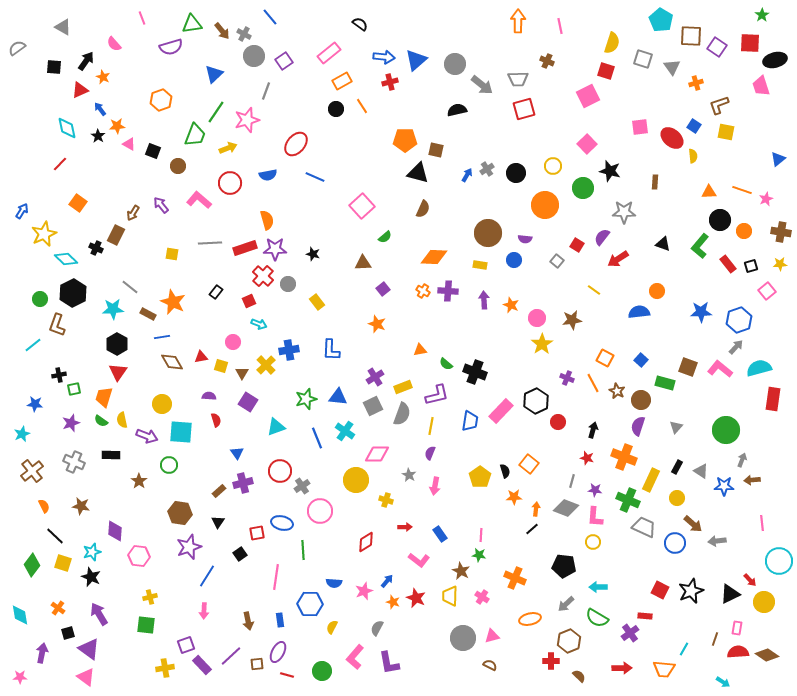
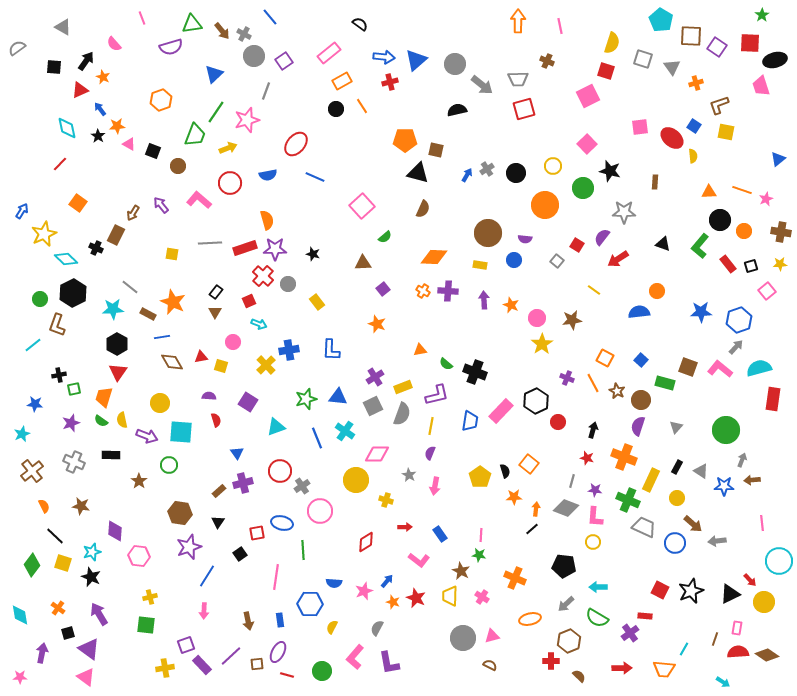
brown triangle at (242, 373): moved 27 px left, 61 px up
yellow circle at (162, 404): moved 2 px left, 1 px up
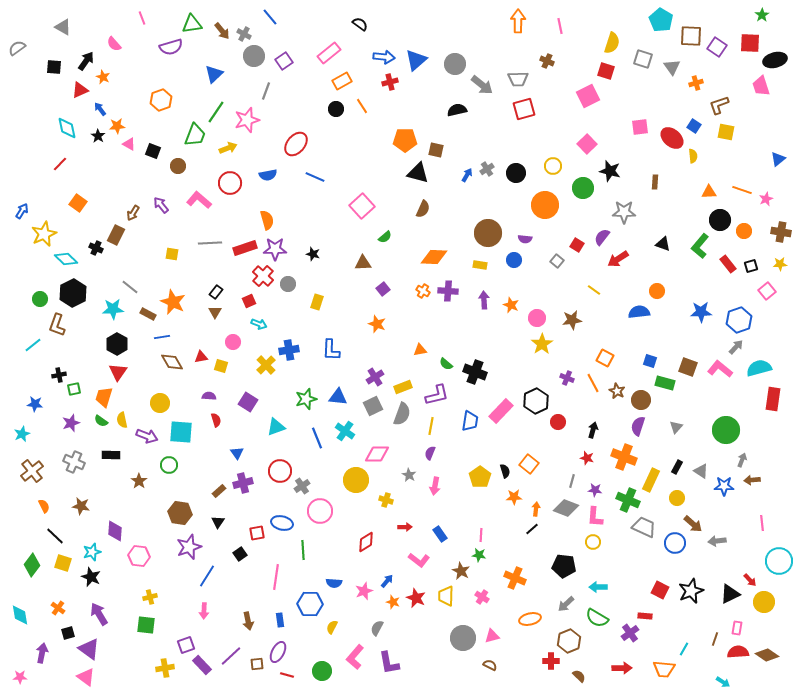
yellow rectangle at (317, 302): rotated 56 degrees clockwise
blue square at (641, 360): moved 9 px right, 1 px down; rotated 24 degrees counterclockwise
yellow trapezoid at (450, 596): moved 4 px left
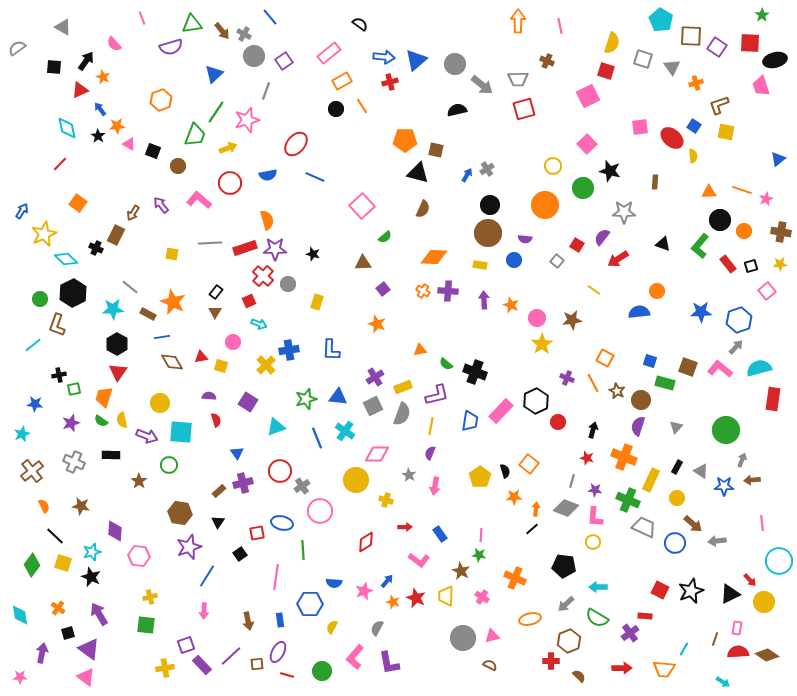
black circle at (516, 173): moved 26 px left, 32 px down
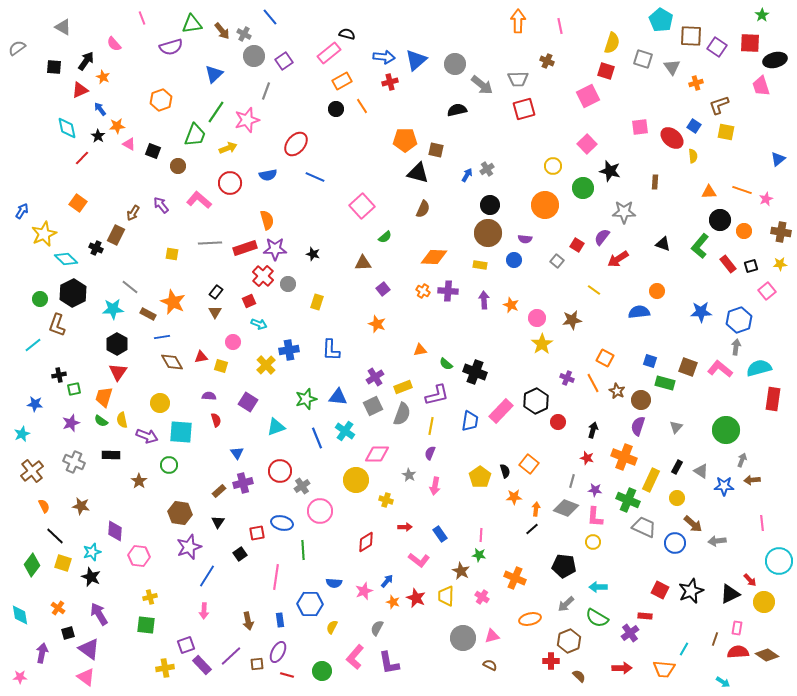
black semicircle at (360, 24): moved 13 px left, 10 px down; rotated 21 degrees counterclockwise
red line at (60, 164): moved 22 px right, 6 px up
gray arrow at (736, 347): rotated 35 degrees counterclockwise
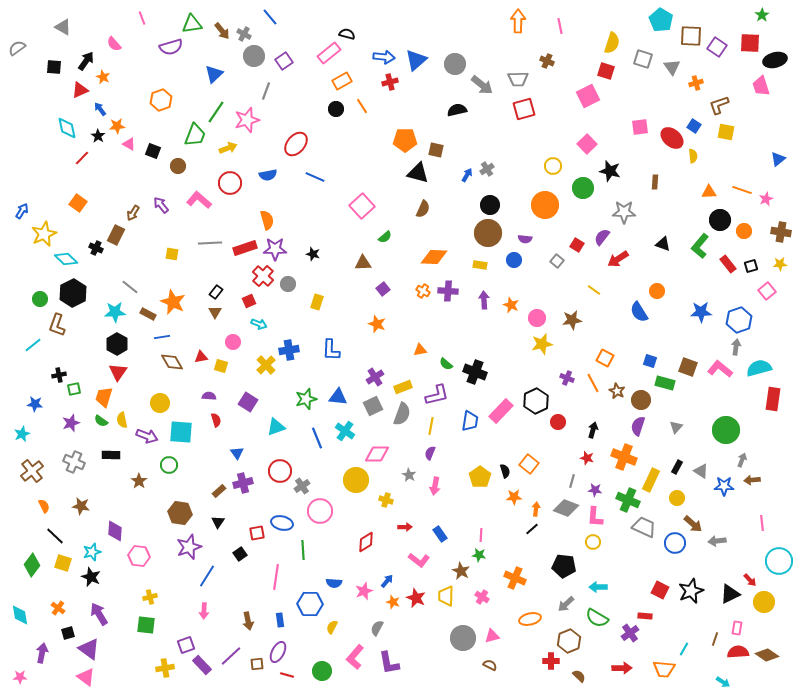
cyan star at (113, 309): moved 2 px right, 3 px down
blue semicircle at (639, 312): rotated 115 degrees counterclockwise
yellow star at (542, 344): rotated 20 degrees clockwise
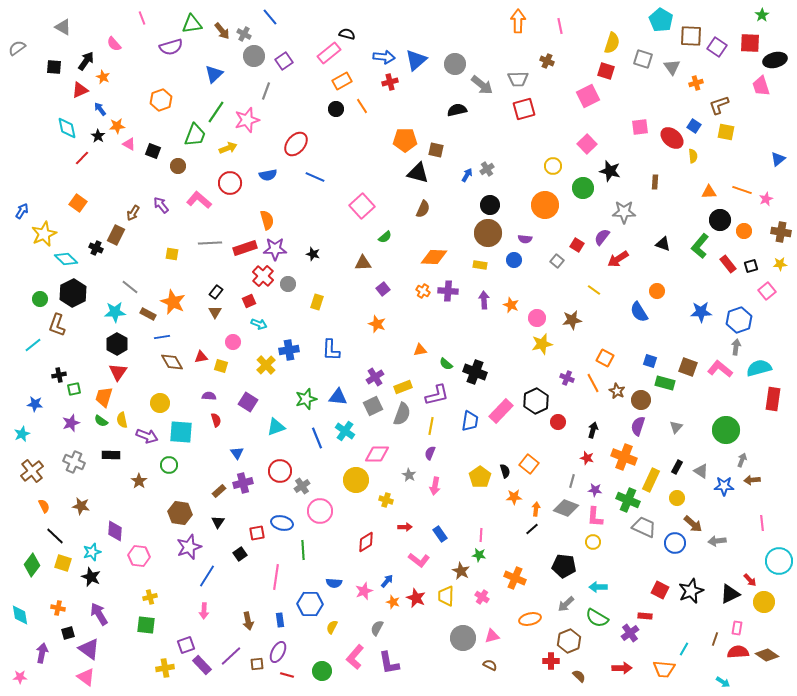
orange cross at (58, 608): rotated 24 degrees counterclockwise
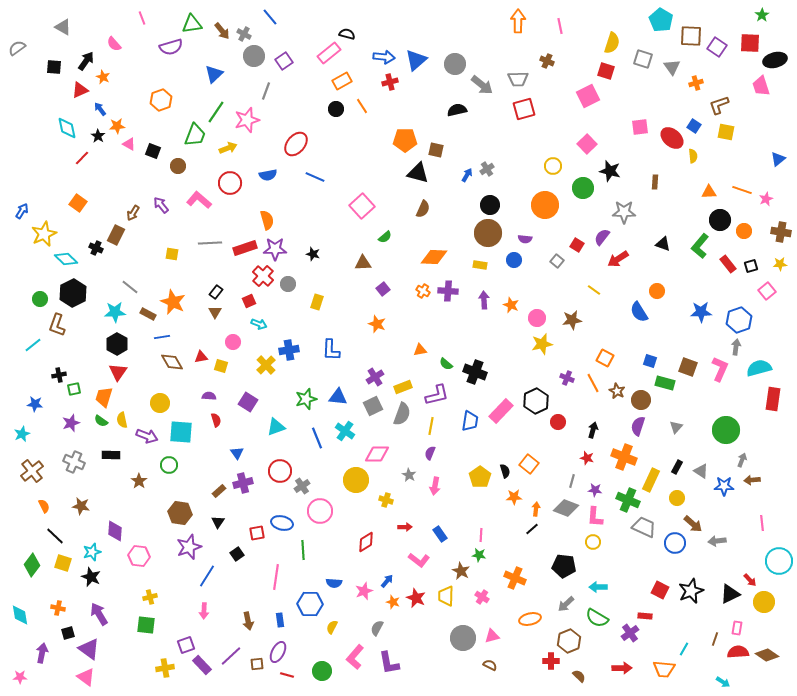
pink L-shape at (720, 369): rotated 75 degrees clockwise
black square at (240, 554): moved 3 px left
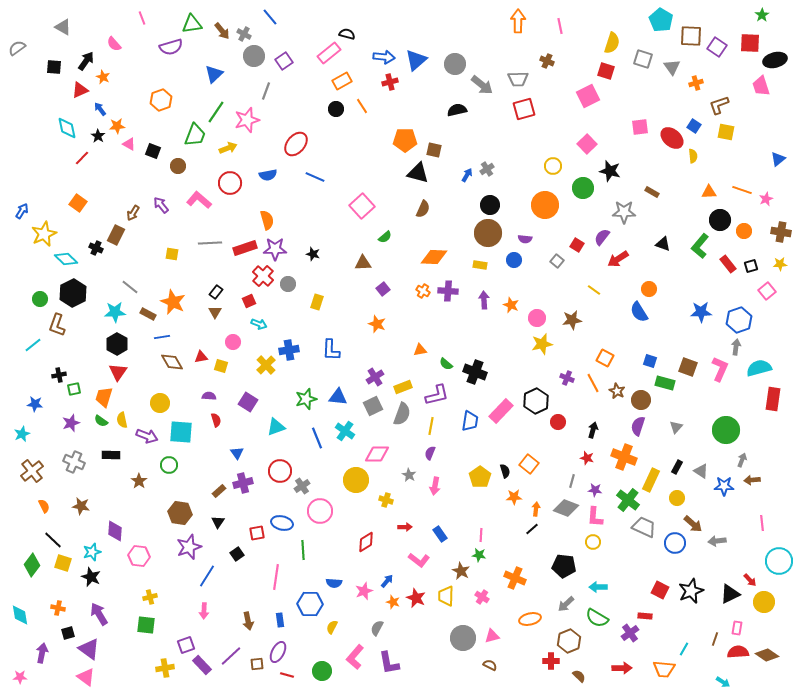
brown square at (436, 150): moved 2 px left
brown rectangle at (655, 182): moved 3 px left, 10 px down; rotated 64 degrees counterclockwise
orange circle at (657, 291): moved 8 px left, 2 px up
green cross at (628, 500): rotated 15 degrees clockwise
black line at (55, 536): moved 2 px left, 4 px down
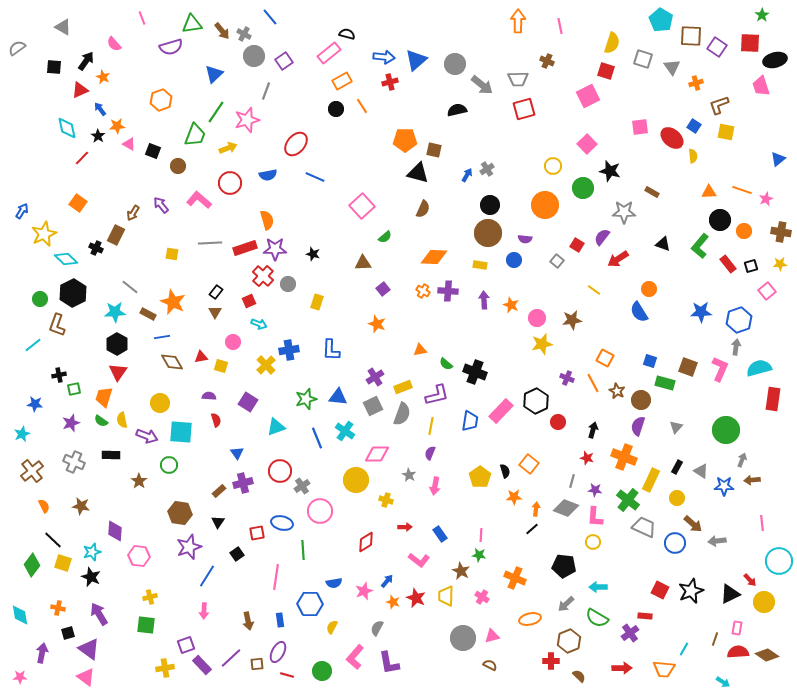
blue semicircle at (334, 583): rotated 14 degrees counterclockwise
purple line at (231, 656): moved 2 px down
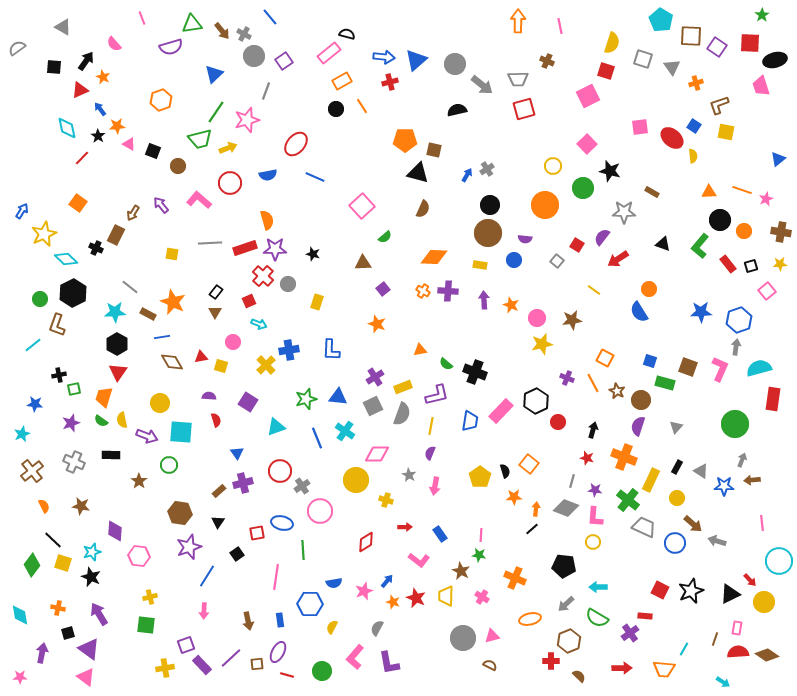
green trapezoid at (195, 135): moved 5 px right, 4 px down; rotated 55 degrees clockwise
green circle at (726, 430): moved 9 px right, 6 px up
gray arrow at (717, 541): rotated 24 degrees clockwise
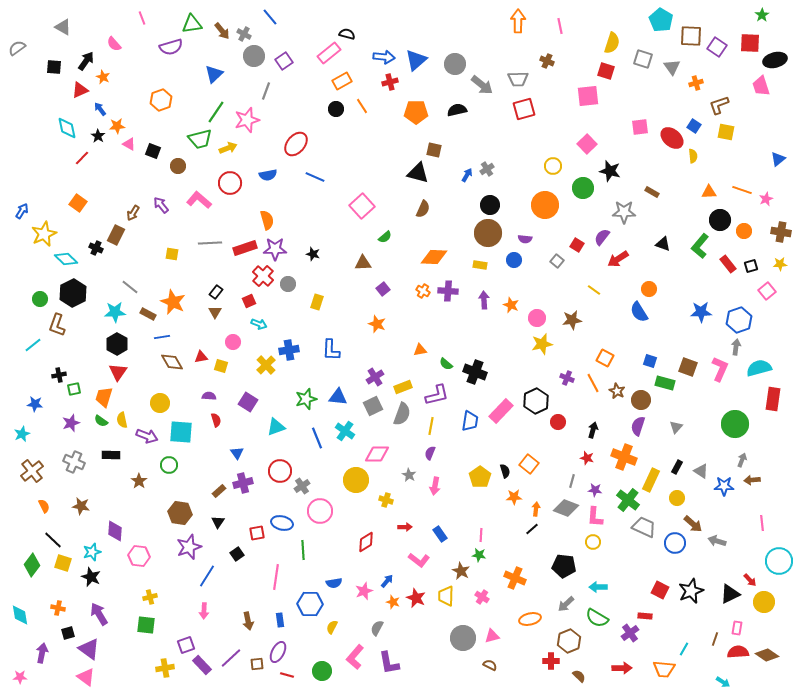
pink square at (588, 96): rotated 20 degrees clockwise
orange pentagon at (405, 140): moved 11 px right, 28 px up
